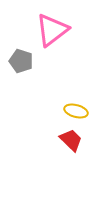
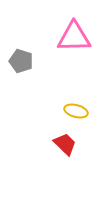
pink triangle: moved 22 px right, 7 px down; rotated 36 degrees clockwise
red trapezoid: moved 6 px left, 4 px down
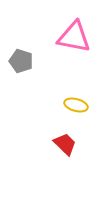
pink triangle: rotated 12 degrees clockwise
yellow ellipse: moved 6 px up
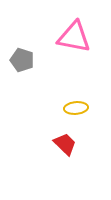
gray pentagon: moved 1 px right, 1 px up
yellow ellipse: moved 3 px down; rotated 20 degrees counterclockwise
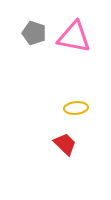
gray pentagon: moved 12 px right, 27 px up
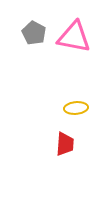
gray pentagon: rotated 10 degrees clockwise
red trapezoid: rotated 50 degrees clockwise
